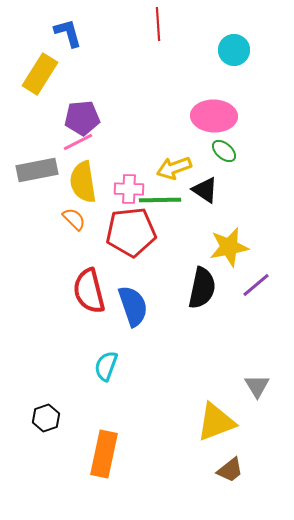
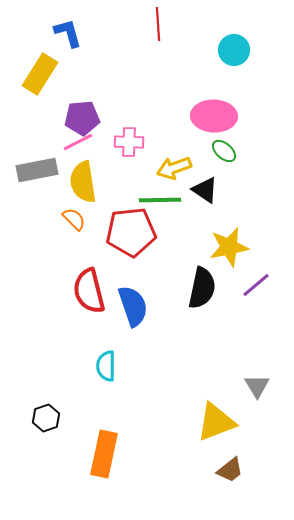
pink cross: moved 47 px up
cyan semicircle: rotated 20 degrees counterclockwise
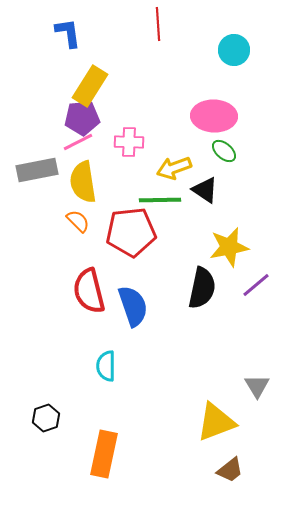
blue L-shape: rotated 8 degrees clockwise
yellow rectangle: moved 50 px right, 12 px down
orange semicircle: moved 4 px right, 2 px down
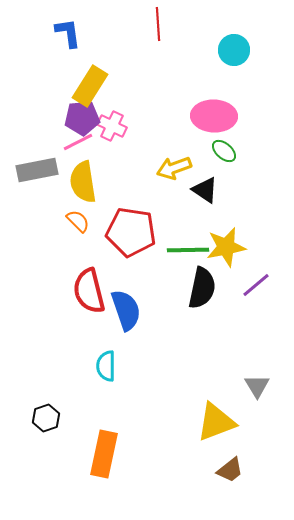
pink cross: moved 17 px left, 16 px up; rotated 24 degrees clockwise
green line: moved 28 px right, 50 px down
red pentagon: rotated 15 degrees clockwise
yellow star: moved 3 px left
blue semicircle: moved 7 px left, 4 px down
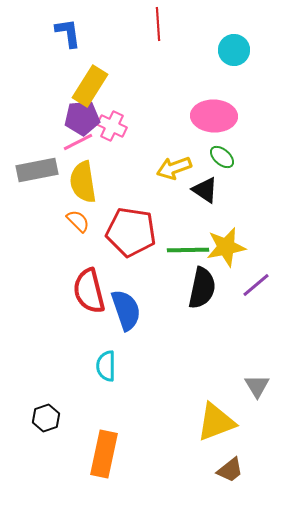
green ellipse: moved 2 px left, 6 px down
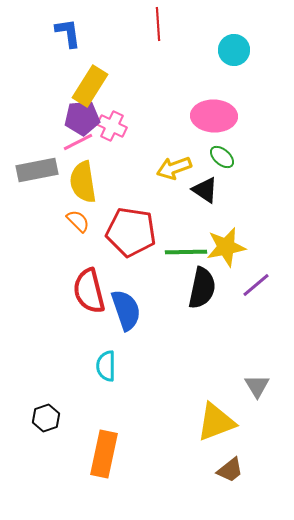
green line: moved 2 px left, 2 px down
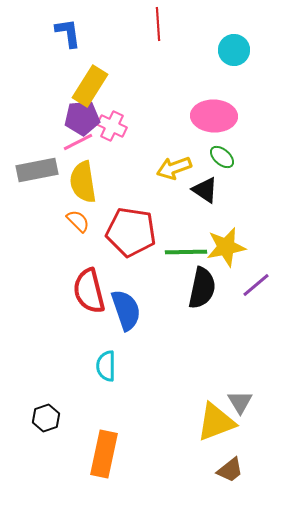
gray triangle: moved 17 px left, 16 px down
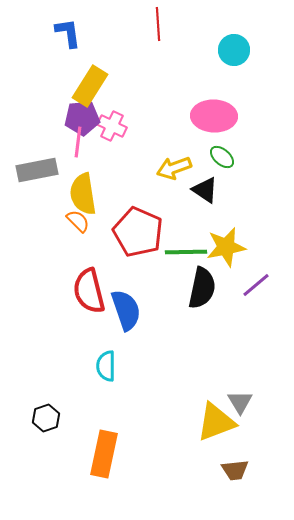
pink line: rotated 56 degrees counterclockwise
yellow semicircle: moved 12 px down
red pentagon: moved 7 px right; rotated 15 degrees clockwise
brown trapezoid: moved 5 px right; rotated 32 degrees clockwise
